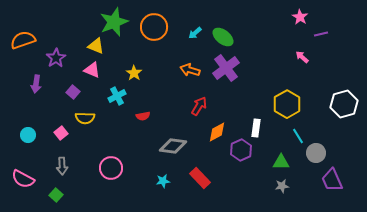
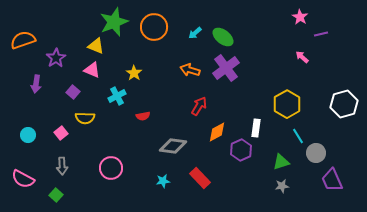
green triangle: rotated 18 degrees counterclockwise
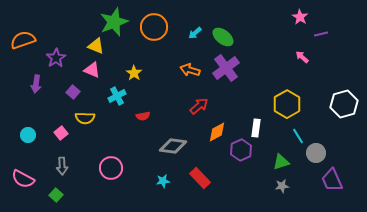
red arrow: rotated 18 degrees clockwise
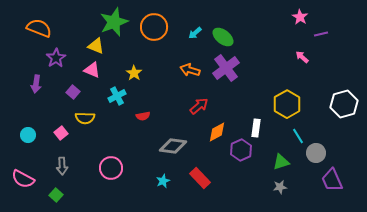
orange semicircle: moved 16 px right, 12 px up; rotated 40 degrees clockwise
cyan star: rotated 16 degrees counterclockwise
gray star: moved 2 px left, 1 px down
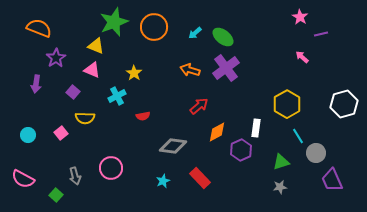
gray arrow: moved 13 px right, 10 px down; rotated 12 degrees counterclockwise
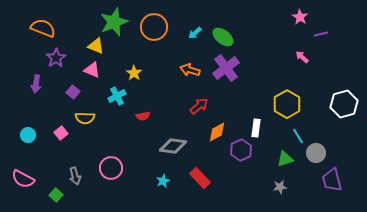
orange semicircle: moved 4 px right
green triangle: moved 4 px right, 3 px up
purple trapezoid: rotated 10 degrees clockwise
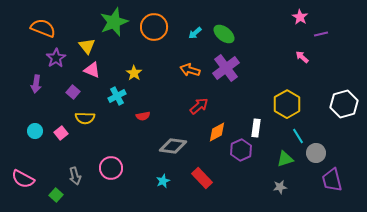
green ellipse: moved 1 px right, 3 px up
yellow triangle: moved 9 px left; rotated 30 degrees clockwise
cyan circle: moved 7 px right, 4 px up
red rectangle: moved 2 px right
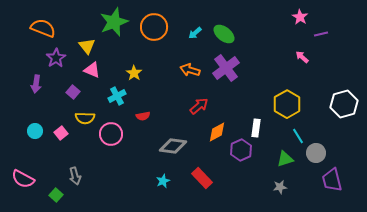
pink circle: moved 34 px up
